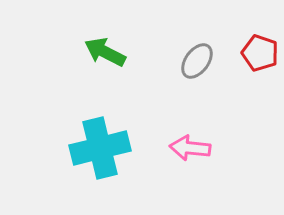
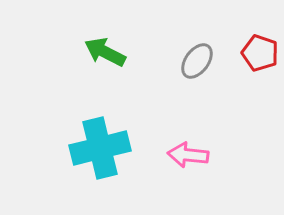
pink arrow: moved 2 px left, 7 px down
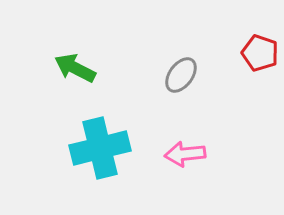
green arrow: moved 30 px left, 16 px down
gray ellipse: moved 16 px left, 14 px down
pink arrow: moved 3 px left, 1 px up; rotated 12 degrees counterclockwise
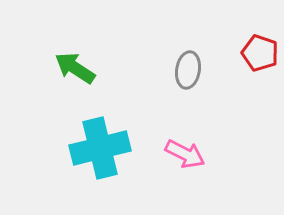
green arrow: rotated 6 degrees clockwise
gray ellipse: moved 7 px right, 5 px up; rotated 27 degrees counterclockwise
pink arrow: rotated 147 degrees counterclockwise
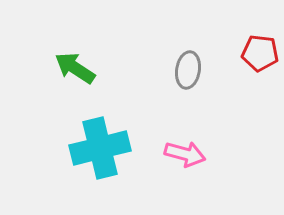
red pentagon: rotated 12 degrees counterclockwise
pink arrow: rotated 12 degrees counterclockwise
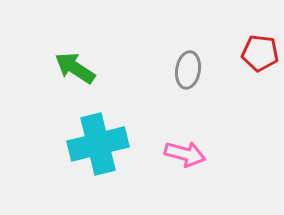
cyan cross: moved 2 px left, 4 px up
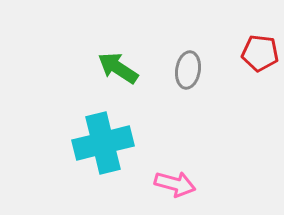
green arrow: moved 43 px right
cyan cross: moved 5 px right, 1 px up
pink arrow: moved 10 px left, 30 px down
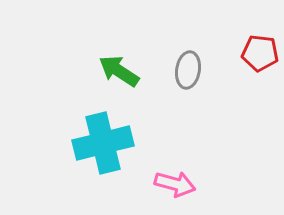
green arrow: moved 1 px right, 3 px down
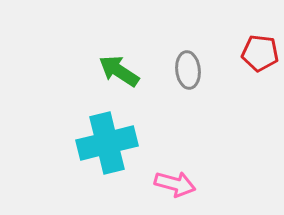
gray ellipse: rotated 15 degrees counterclockwise
cyan cross: moved 4 px right
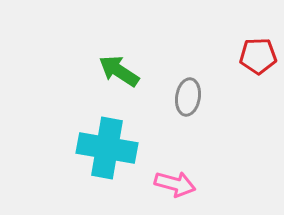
red pentagon: moved 2 px left, 3 px down; rotated 9 degrees counterclockwise
gray ellipse: moved 27 px down; rotated 15 degrees clockwise
cyan cross: moved 5 px down; rotated 24 degrees clockwise
